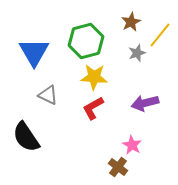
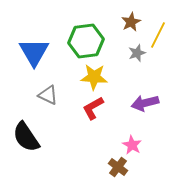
yellow line: moved 2 px left; rotated 12 degrees counterclockwise
green hexagon: rotated 8 degrees clockwise
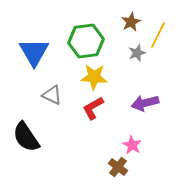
gray triangle: moved 4 px right
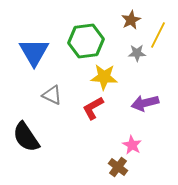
brown star: moved 2 px up
gray star: rotated 18 degrees clockwise
yellow star: moved 10 px right
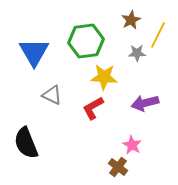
black semicircle: moved 6 px down; rotated 12 degrees clockwise
